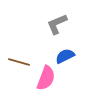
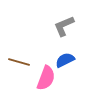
gray L-shape: moved 7 px right, 2 px down
blue semicircle: moved 4 px down
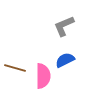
brown line: moved 4 px left, 6 px down
pink semicircle: moved 3 px left, 2 px up; rotated 20 degrees counterclockwise
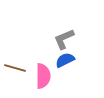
gray L-shape: moved 13 px down
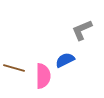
gray L-shape: moved 18 px right, 9 px up
brown line: moved 1 px left
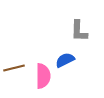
gray L-shape: moved 3 px left, 1 px down; rotated 65 degrees counterclockwise
brown line: rotated 30 degrees counterclockwise
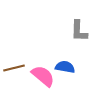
blue semicircle: moved 7 px down; rotated 36 degrees clockwise
pink semicircle: rotated 50 degrees counterclockwise
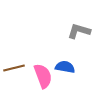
gray L-shape: rotated 105 degrees clockwise
pink semicircle: rotated 30 degrees clockwise
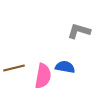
pink semicircle: rotated 30 degrees clockwise
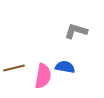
gray L-shape: moved 3 px left
